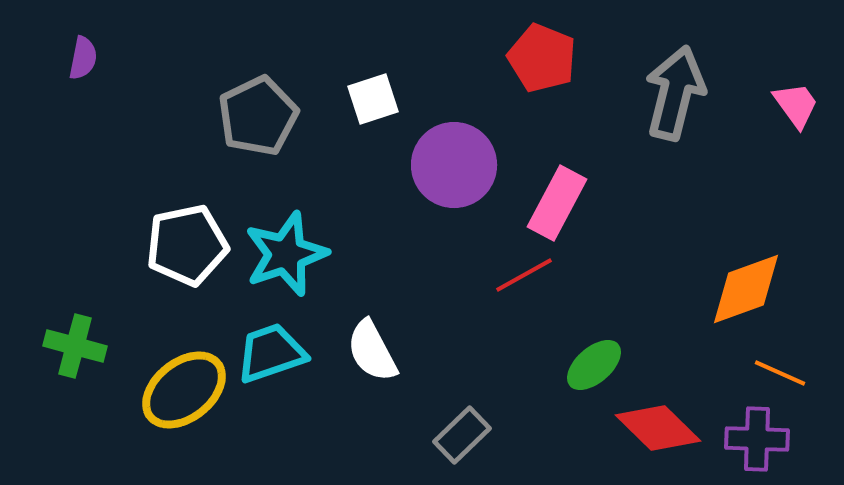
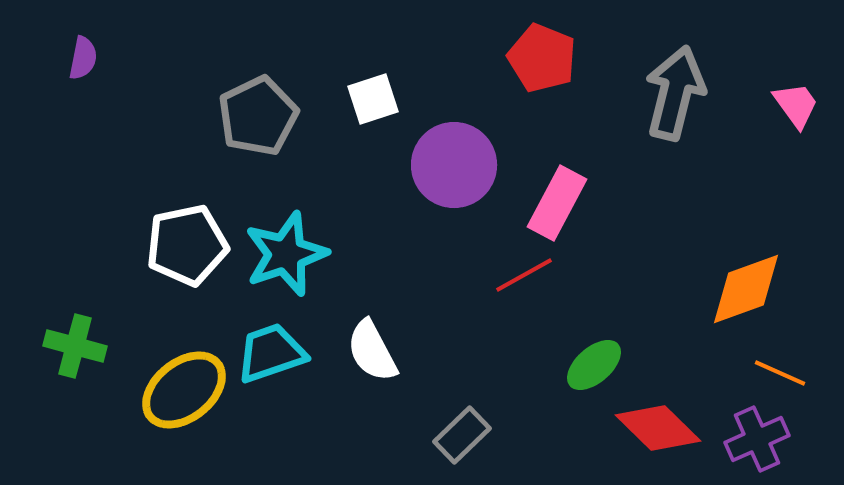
purple cross: rotated 26 degrees counterclockwise
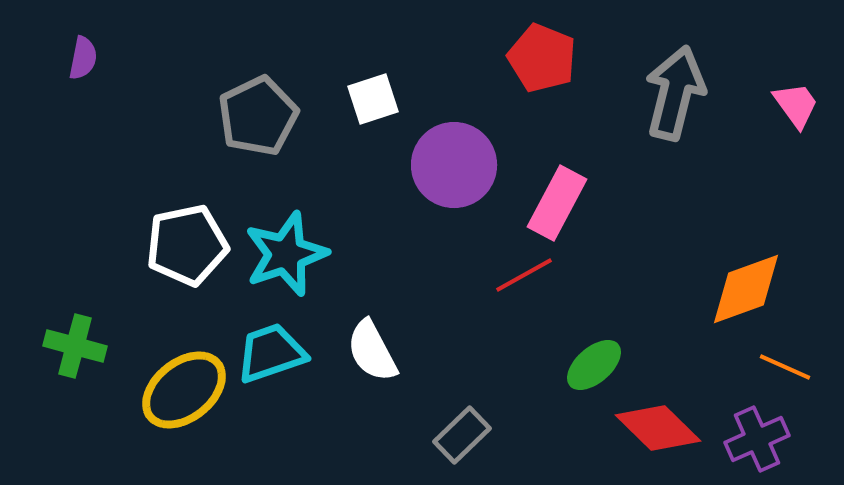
orange line: moved 5 px right, 6 px up
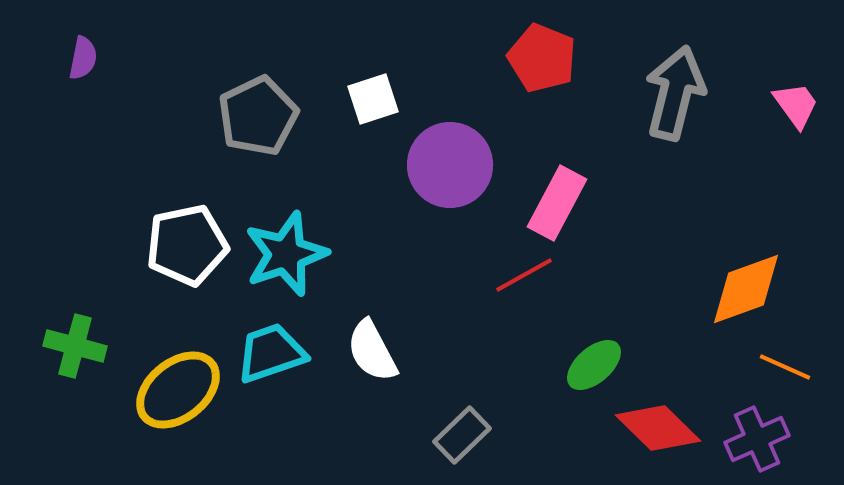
purple circle: moved 4 px left
yellow ellipse: moved 6 px left
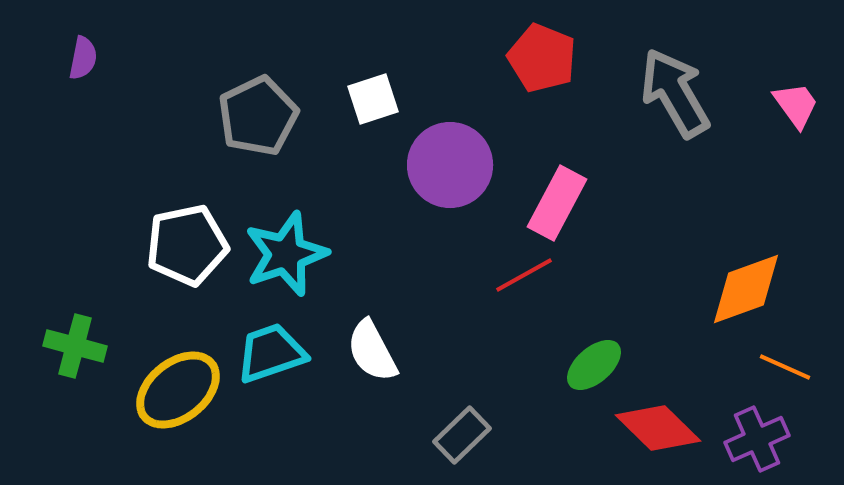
gray arrow: rotated 44 degrees counterclockwise
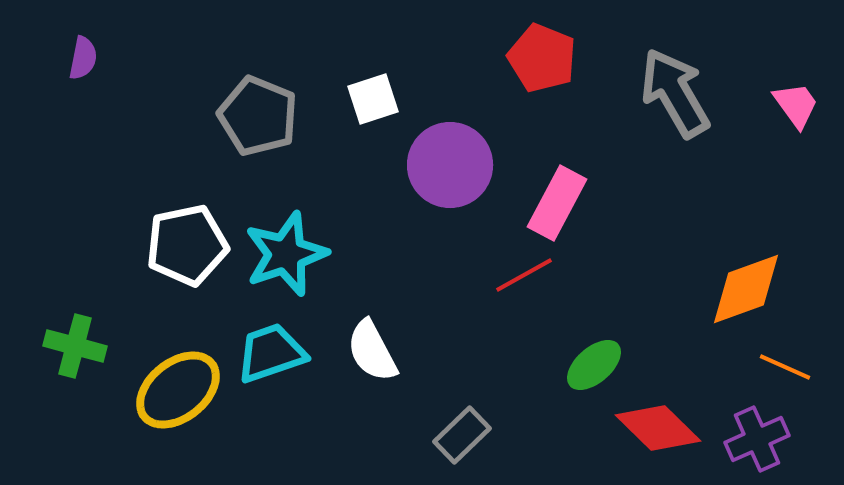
gray pentagon: rotated 24 degrees counterclockwise
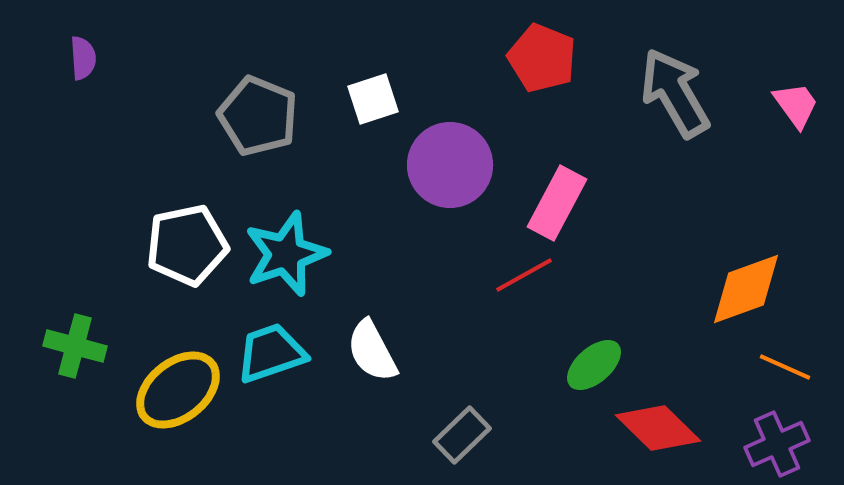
purple semicircle: rotated 15 degrees counterclockwise
purple cross: moved 20 px right, 5 px down
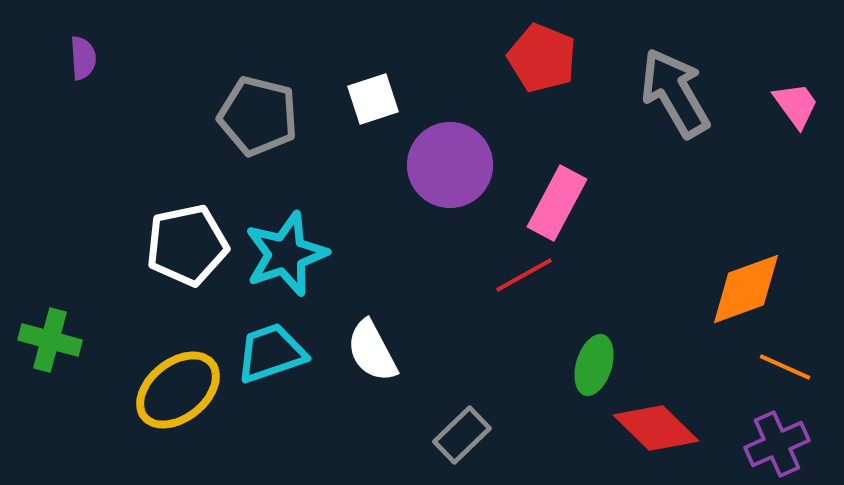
gray pentagon: rotated 8 degrees counterclockwise
green cross: moved 25 px left, 6 px up
green ellipse: rotated 32 degrees counterclockwise
red diamond: moved 2 px left
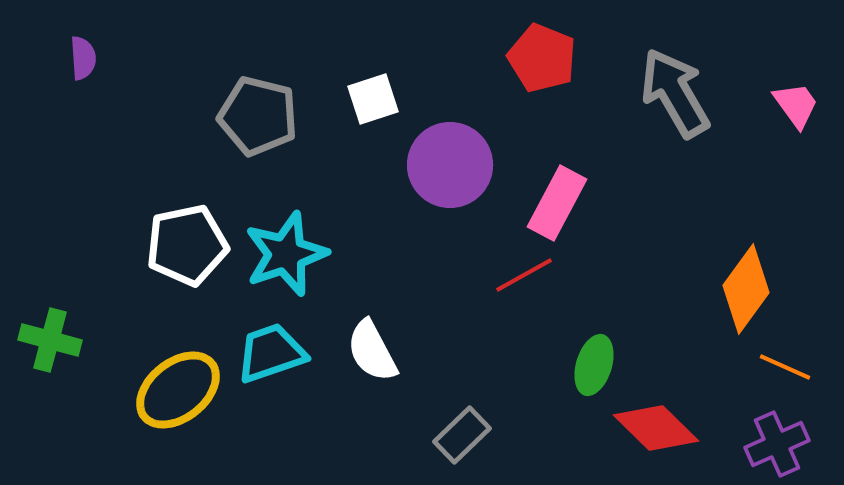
orange diamond: rotated 34 degrees counterclockwise
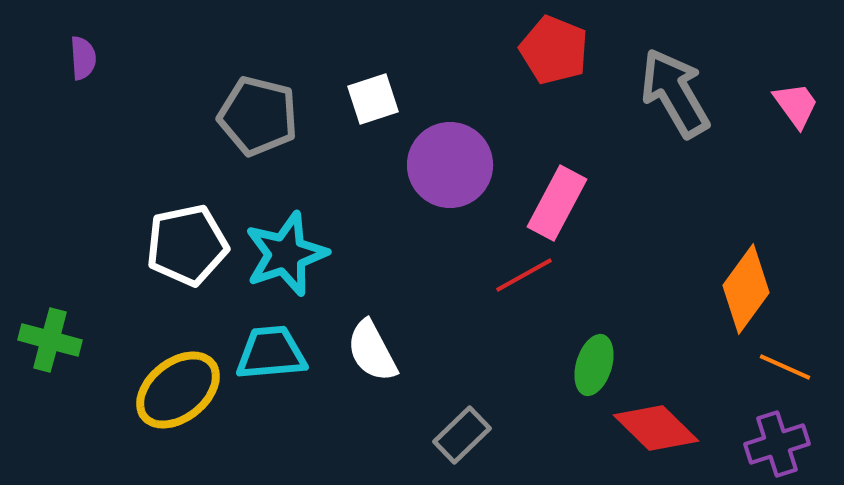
red pentagon: moved 12 px right, 8 px up
cyan trapezoid: rotated 14 degrees clockwise
purple cross: rotated 6 degrees clockwise
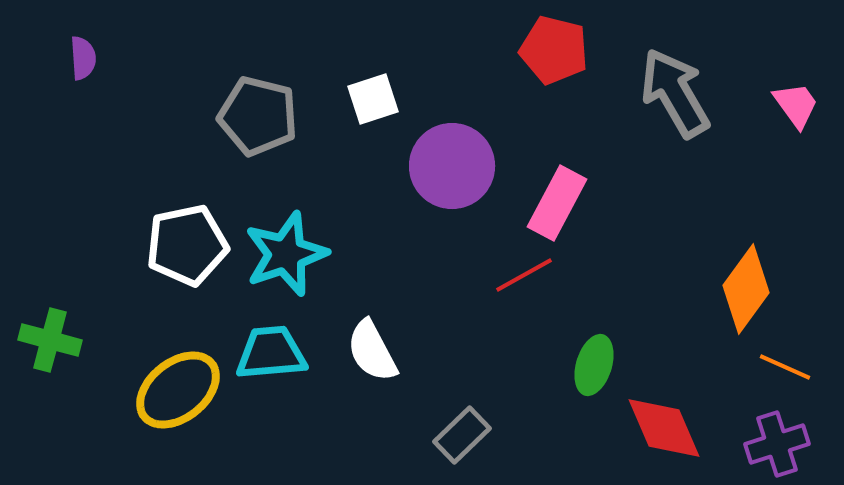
red pentagon: rotated 8 degrees counterclockwise
purple circle: moved 2 px right, 1 px down
red diamond: moved 8 px right; rotated 22 degrees clockwise
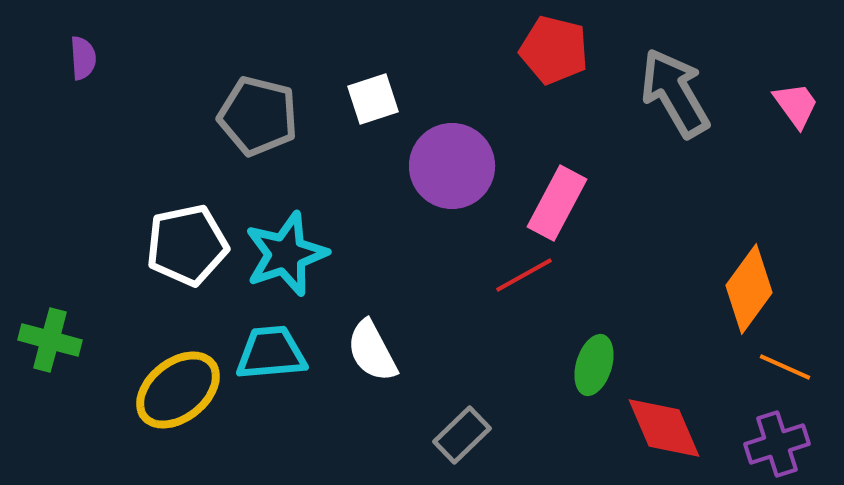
orange diamond: moved 3 px right
